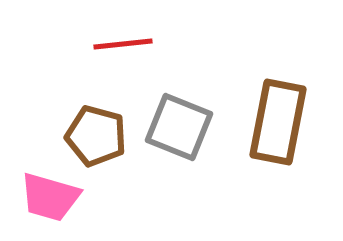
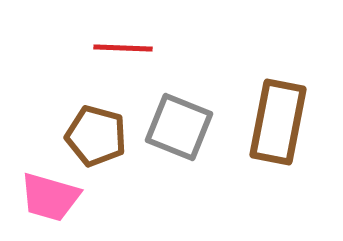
red line: moved 4 px down; rotated 8 degrees clockwise
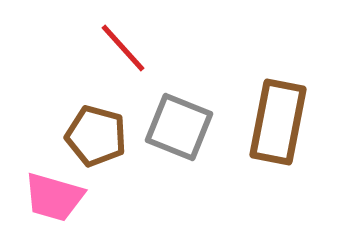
red line: rotated 46 degrees clockwise
pink trapezoid: moved 4 px right
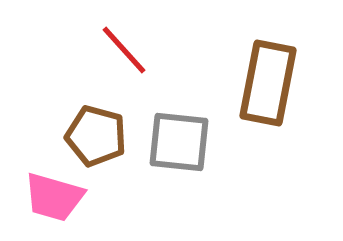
red line: moved 1 px right, 2 px down
brown rectangle: moved 10 px left, 39 px up
gray square: moved 15 px down; rotated 16 degrees counterclockwise
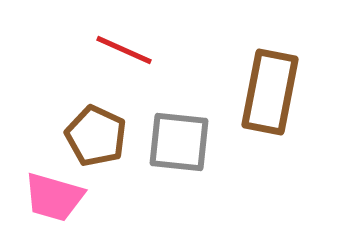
red line: rotated 24 degrees counterclockwise
brown rectangle: moved 2 px right, 9 px down
brown pentagon: rotated 10 degrees clockwise
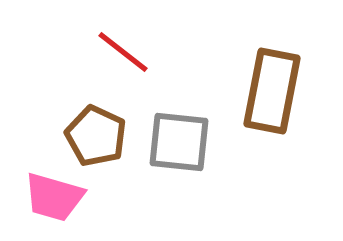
red line: moved 1 px left, 2 px down; rotated 14 degrees clockwise
brown rectangle: moved 2 px right, 1 px up
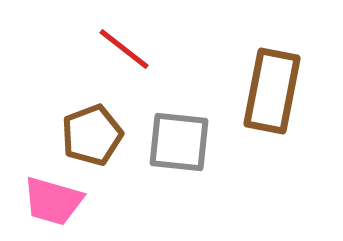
red line: moved 1 px right, 3 px up
brown pentagon: moved 4 px left, 1 px up; rotated 26 degrees clockwise
pink trapezoid: moved 1 px left, 4 px down
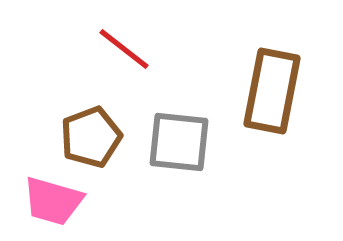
brown pentagon: moved 1 px left, 2 px down
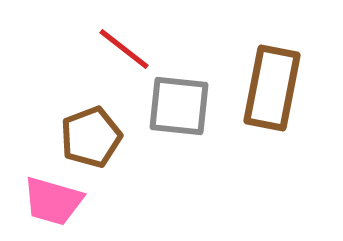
brown rectangle: moved 3 px up
gray square: moved 36 px up
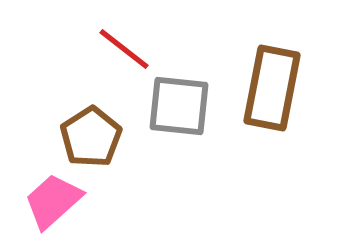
brown pentagon: rotated 12 degrees counterclockwise
pink trapezoid: rotated 122 degrees clockwise
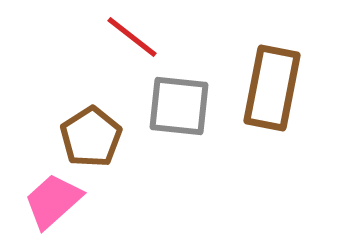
red line: moved 8 px right, 12 px up
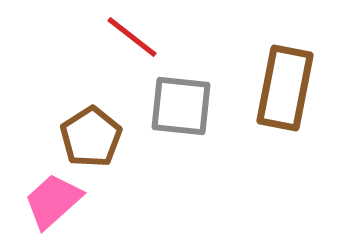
brown rectangle: moved 13 px right
gray square: moved 2 px right
